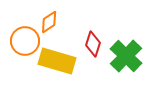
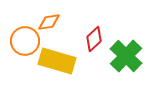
orange diamond: rotated 25 degrees clockwise
red diamond: moved 1 px right, 5 px up; rotated 30 degrees clockwise
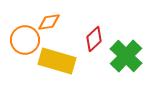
orange circle: moved 1 px up
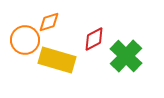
orange diamond: rotated 10 degrees counterclockwise
red diamond: rotated 15 degrees clockwise
yellow rectangle: moved 1 px up
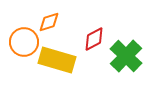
orange circle: moved 1 px left, 2 px down
